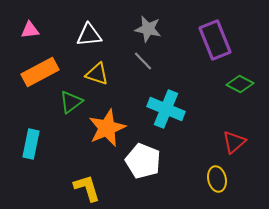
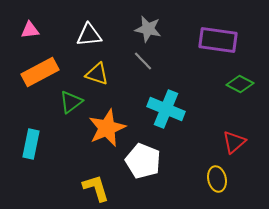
purple rectangle: moved 3 px right; rotated 60 degrees counterclockwise
yellow L-shape: moved 9 px right
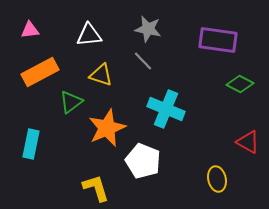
yellow triangle: moved 4 px right, 1 px down
red triangle: moved 14 px right; rotated 50 degrees counterclockwise
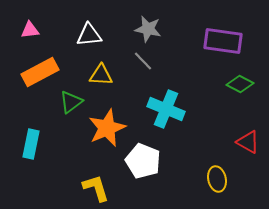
purple rectangle: moved 5 px right, 1 px down
yellow triangle: rotated 15 degrees counterclockwise
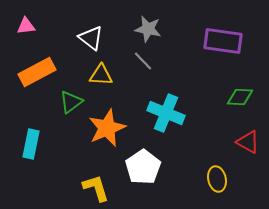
pink triangle: moved 4 px left, 4 px up
white triangle: moved 2 px right, 3 px down; rotated 44 degrees clockwise
orange rectangle: moved 3 px left
green diamond: moved 13 px down; rotated 24 degrees counterclockwise
cyan cross: moved 4 px down
white pentagon: moved 6 px down; rotated 16 degrees clockwise
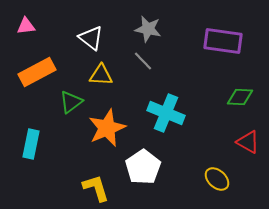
yellow ellipse: rotated 35 degrees counterclockwise
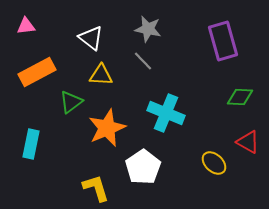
purple rectangle: rotated 66 degrees clockwise
yellow ellipse: moved 3 px left, 16 px up
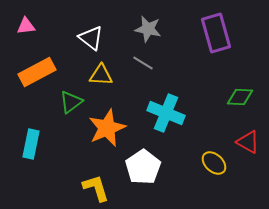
purple rectangle: moved 7 px left, 8 px up
gray line: moved 2 px down; rotated 15 degrees counterclockwise
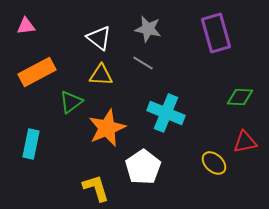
white triangle: moved 8 px right
red triangle: moved 3 px left; rotated 40 degrees counterclockwise
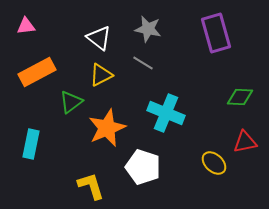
yellow triangle: rotated 30 degrees counterclockwise
white pentagon: rotated 20 degrees counterclockwise
yellow L-shape: moved 5 px left, 2 px up
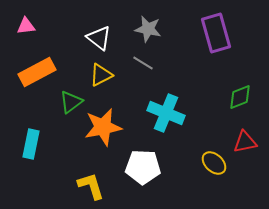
green diamond: rotated 24 degrees counterclockwise
orange star: moved 4 px left, 1 px up; rotated 12 degrees clockwise
white pentagon: rotated 16 degrees counterclockwise
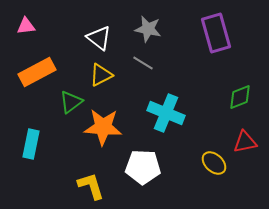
orange star: rotated 15 degrees clockwise
